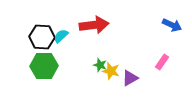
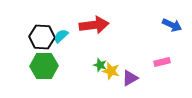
pink rectangle: rotated 42 degrees clockwise
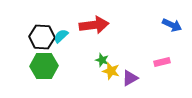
green star: moved 2 px right, 5 px up
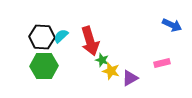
red arrow: moved 4 px left, 16 px down; rotated 80 degrees clockwise
pink rectangle: moved 1 px down
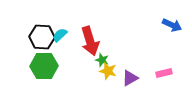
cyan semicircle: moved 1 px left, 1 px up
pink rectangle: moved 2 px right, 10 px down
yellow star: moved 3 px left
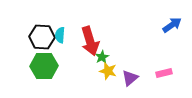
blue arrow: rotated 60 degrees counterclockwise
cyan semicircle: rotated 42 degrees counterclockwise
green star: moved 3 px up; rotated 24 degrees clockwise
purple triangle: rotated 12 degrees counterclockwise
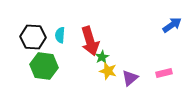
black hexagon: moved 9 px left
green hexagon: rotated 8 degrees clockwise
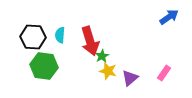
blue arrow: moved 3 px left, 8 px up
green star: moved 1 px up
pink rectangle: rotated 42 degrees counterclockwise
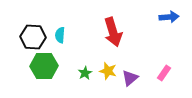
blue arrow: rotated 30 degrees clockwise
red arrow: moved 23 px right, 9 px up
green star: moved 17 px left, 17 px down
green hexagon: rotated 8 degrees counterclockwise
